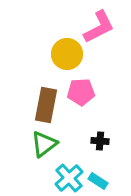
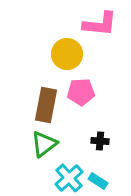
pink L-shape: moved 1 px right, 3 px up; rotated 33 degrees clockwise
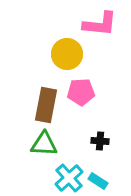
green triangle: rotated 40 degrees clockwise
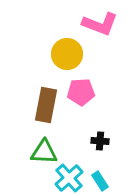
pink L-shape: rotated 15 degrees clockwise
green triangle: moved 8 px down
cyan rectangle: moved 2 px right; rotated 24 degrees clockwise
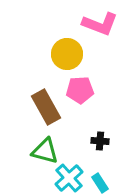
pink pentagon: moved 1 px left, 2 px up
brown rectangle: moved 2 px down; rotated 40 degrees counterclockwise
green triangle: moved 1 px right, 1 px up; rotated 12 degrees clockwise
cyan rectangle: moved 2 px down
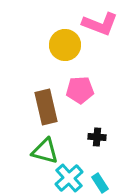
yellow circle: moved 2 px left, 9 px up
brown rectangle: rotated 16 degrees clockwise
black cross: moved 3 px left, 4 px up
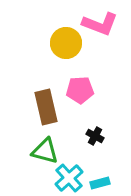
yellow circle: moved 1 px right, 2 px up
black cross: moved 2 px left, 1 px up; rotated 24 degrees clockwise
cyan rectangle: rotated 72 degrees counterclockwise
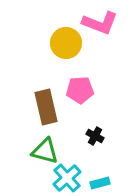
pink L-shape: moved 1 px up
cyan cross: moved 2 px left
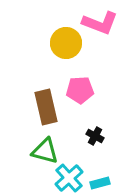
cyan cross: moved 2 px right
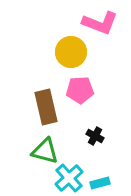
yellow circle: moved 5 px right, 9 px down
